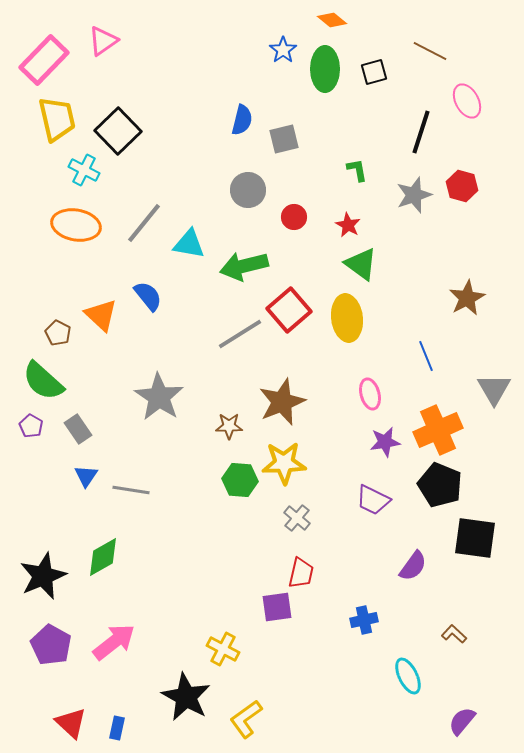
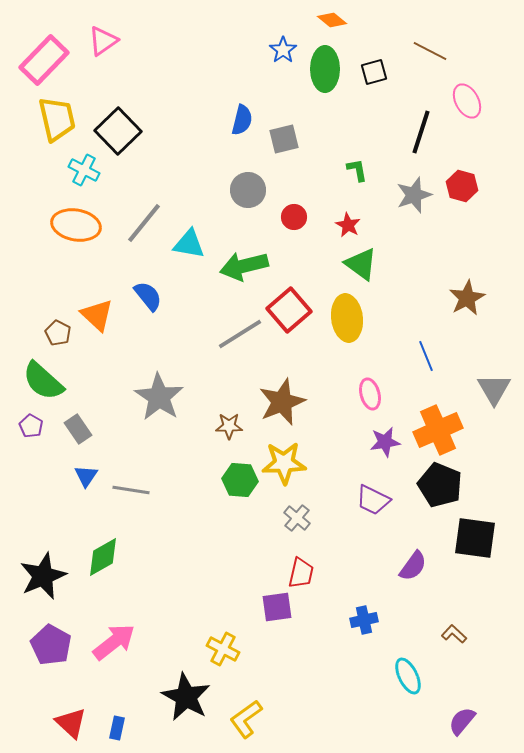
orange triangle at (101, 315): moved 4 px left
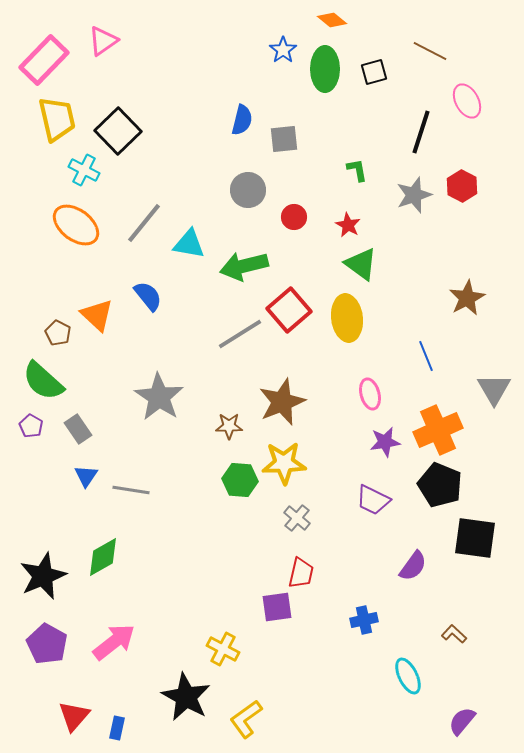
gray square at (284, 139): rotated 8 degrees clockwise
red hexagon at (462, 186): rotated 12 degrees clockwise
orange ellipse at (76, 225): rotated 27 degrees clockwise
purple pentagon at (51, 645): moved 4 px left, 1 px up
red triangle at (71, 723): moved 3 px right, 7 px up; rotated 28 degrees clockwise
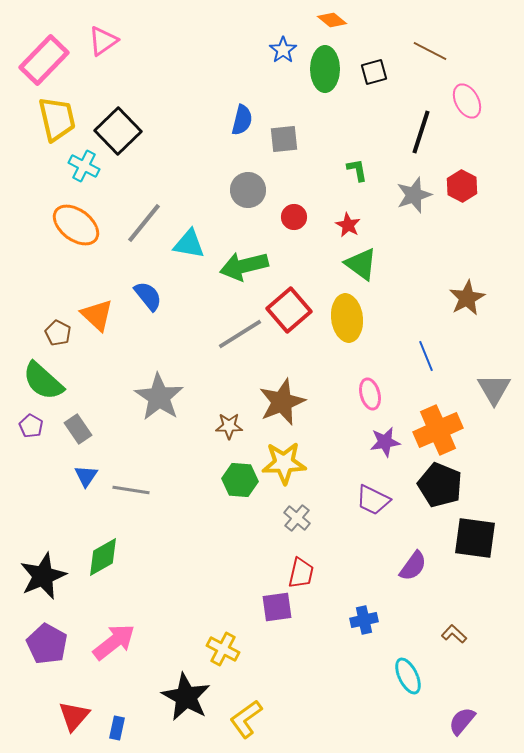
cyan cross at (84, 170): moved 4 px up
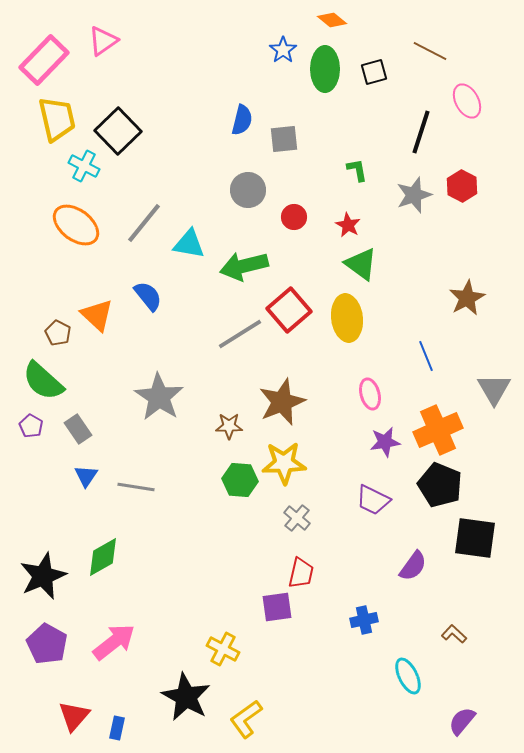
gray line at (131, 490): moved 5 px right, 3 px up
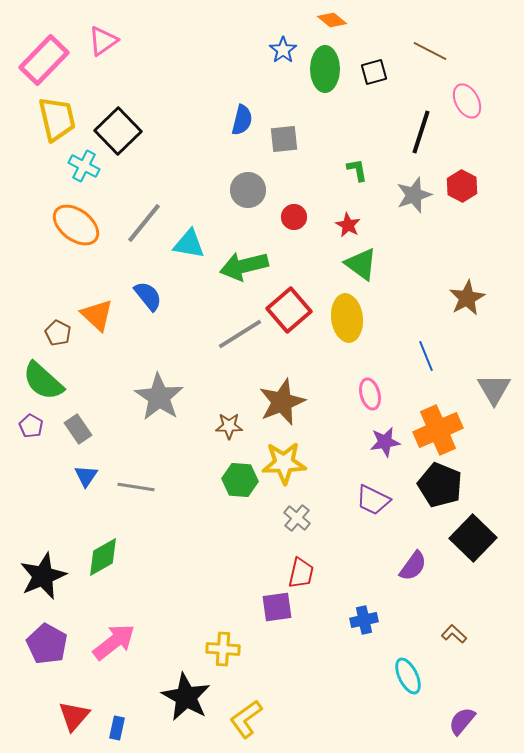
black square at (475, 538): moved 2 px left; rotated 36 degrees clockwise
yellow cross at (223, 649): rotated 24 degrees counterclockwise
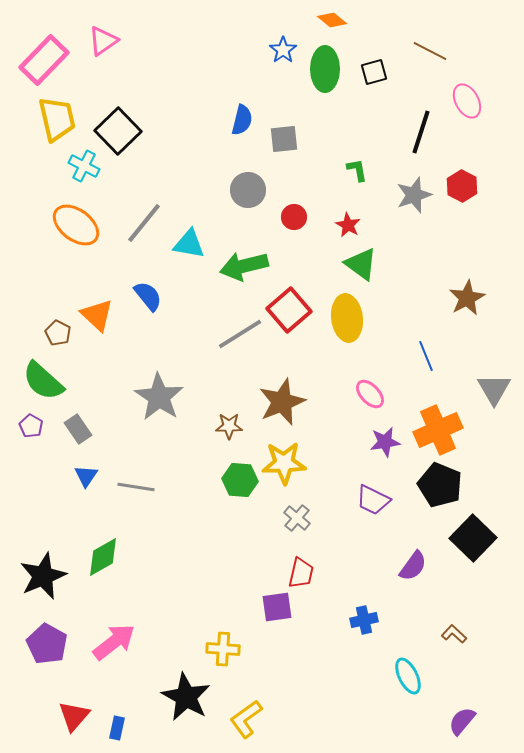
pink ellipse at (370, 394): rotated 28 degrees counterclockwise
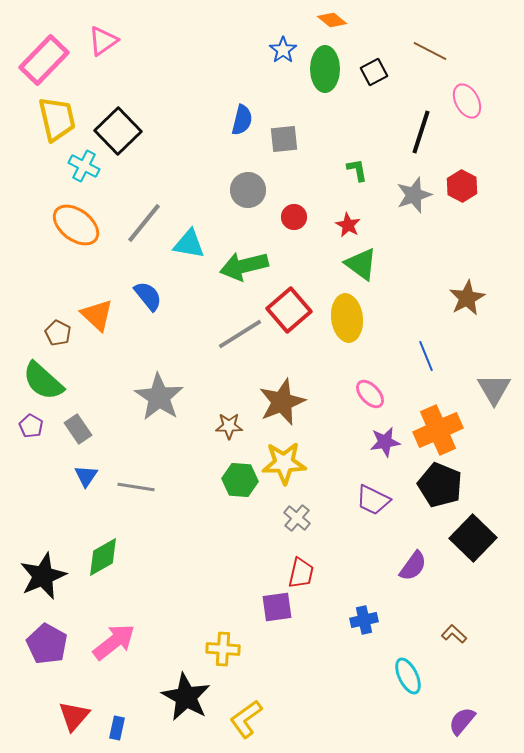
black square at (374, 72): rotated 12 degrees counterclockwise
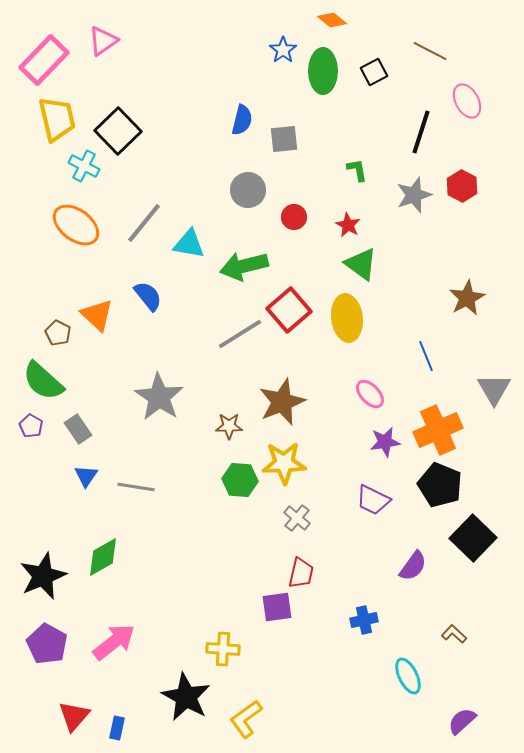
green ellipse at (325, 69): moved 2 px left, 2 px down
purple semicircle at (462, 721): rotated 8 degrees clockwise
